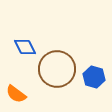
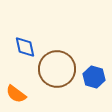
blue diamond: rotated 15 degrees clockwise
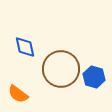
brown circle: moved 4 px right
orange semicircle: moved 2 px right
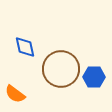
blue hexagon: rotated 15 degrees counterclockwise
orange semicircle: moved 3 px left
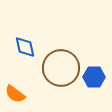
brown circle: moved 1 px up
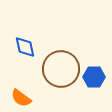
brown circle: moved 1 px down
orange semicircle: moved 6 px right, 4 px down
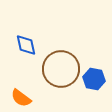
blue diamond: moved 1 px right, 2 px up
blue hexagon: moved 2 px down; rotated 10 degrees clockwise
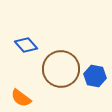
blue diamond: rotated 30 degrees counterclockwise
blue hexagon: moved 1 px right, 3 px up
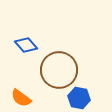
brown circle: moved 2 px left, 1 px down
blue hexagon: moved 16 px left, 22 px down
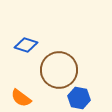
blue diamond: rotated 30 degrees counterclockwise
